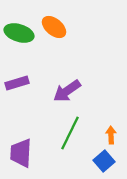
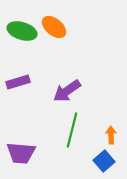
green ellipse: moved 3 px right, 2 px up
purple rectangle: moved 1 px right, 1 px up
green line: moved 2 px right, 3 px up; rotated 12 degrees counterclockwise
purple trapezoid: rotated 88 degrees counterclockwise
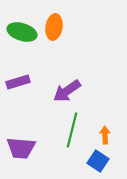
orange ellipse: rotated 60 degrees clockwise
green ellipse: moved 1 px down
orange arrow: moved 6 px left
purple trapezoid: moved 5 px up
blue square: moved 6 px left; rotated 15 degrees counterclockwise
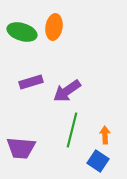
purple rectangle: moved 13 px right
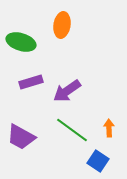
orange ellipse: moved 8 px right, 2 px up
green ellipse: moved 1 px left, 10 px down
green line: rotated 68 degrees counterclockwise
orange arrow: moved 4 px right, 7 px up
purple trapezoid: moved 11 px up; rotated 24 degrees clockwise
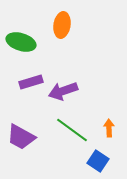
purple arrow: moved 4 px left; rotated 16 degrees clockwise
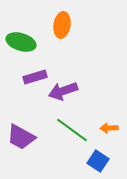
purple rectangle: moved 4 px right, 5 px up
orange arrow: rotated 90 degrees counterclockwise
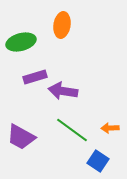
green ellipse: rotated 32 degrees counterclockwise
purple arrow: rotated 28 degrees clockwise
orange arrow: moved 1 px right
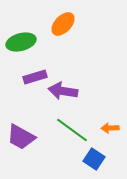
orange ellipse: moved 1 px right, 1 px up; rotated 35 degrees clockwise
blue square: moved 4 px left, 2 px up
